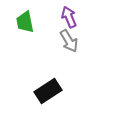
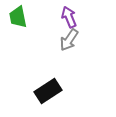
green trapezoid: moved 7 px left, 5 px up
gray arrow: moved 1 px up; rotated 65 degrees clockwise
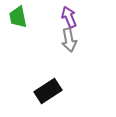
gray arrow: rotated 45 degrees counterclockwise
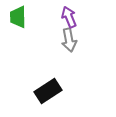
green trapezoid: rotated 10 degrees clockwise
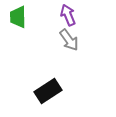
purple arrow: moved 1 px left, 2 px up
gray arrow: rotated 25 degrees counterclockwise
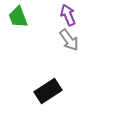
green trapezoid: rotated 20 degrees counterclockwise
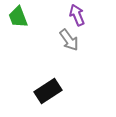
purple arrow: moved 9 px right
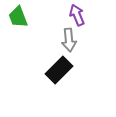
gray arrow: rotated 30 degrees clockwise
black rectangle: moved 11 px right, 21 px up; rotated 12 degrees counterclockwise
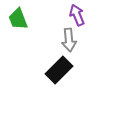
green trapezoid: moved 2 px down
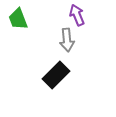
gray arrow: moved 2 px left
black rectangle: moved 3 px left, 5 px down
